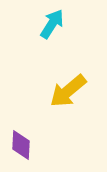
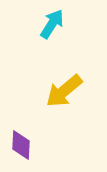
yellow arrow: moved 4 px left
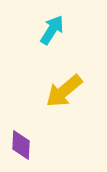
cyan arrow: moved 6 px down
